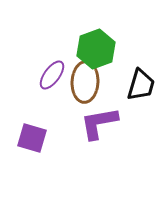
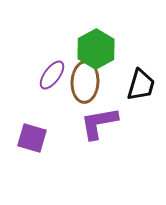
green hexagon: rotated 9 degrees counterclockwise
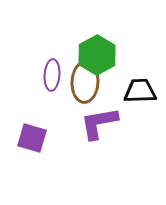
green hexagon: moved 1 px right, 6 px down
purple ellipse: rotated 32 degrees counterclockwise
black trapezoid: moved 1 px left, 6 px down; rotated 108 degrees counterclockwise
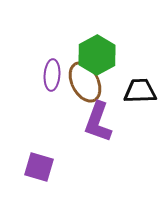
brown ellipse: rotated 30 degrees counterclockwise
purple L-shape: moved 1 px left, 1 px up; rotated 60 degrees counterclockwise
purple square: moved 7 px right, 29 px down
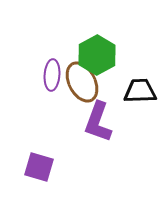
brown ellipse: moved 3 px left
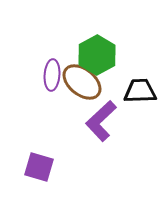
brown ellipse: rotated 24 degrees counterclockwise
purple L-shape: moved 3 px right, 1 px up; rotated 27 degrees clockwise
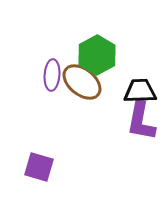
purple L-shape: moved 40 px right; rotated 36 degrees counterclockwise
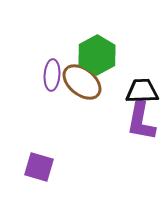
black trapezoid: moved 2 px right
